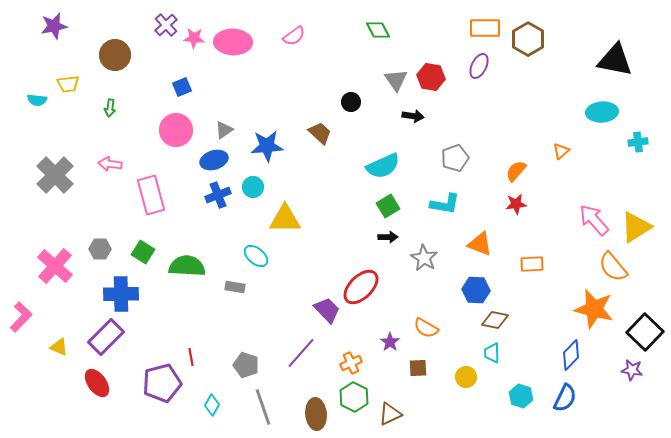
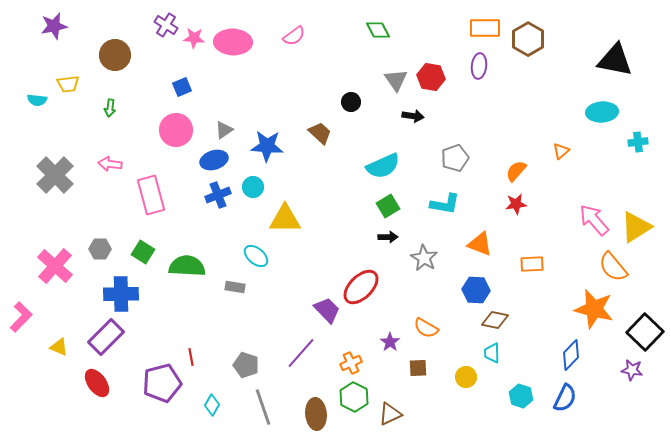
purple cross at (166, 25): rotated 15 degrees counterclockwise
purple ellipse at (479, 66): rotated 20 degrees counterclockwise
blue star at (267, 146): rotated 8 degrees clockwise
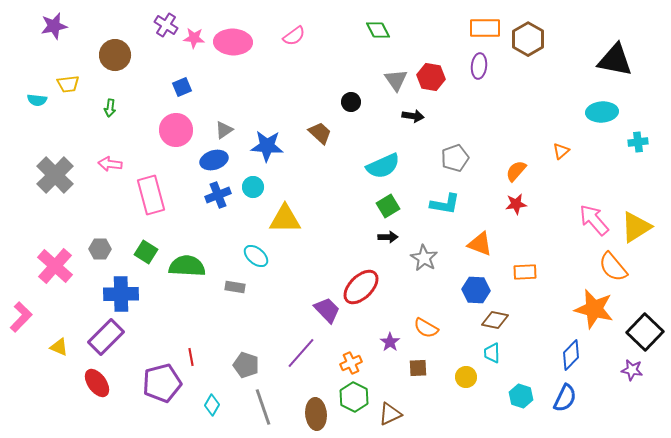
green square at (143, 252): moved 3 px right
orange rectangle at (532, 264): moved 7 px left, 8 px down
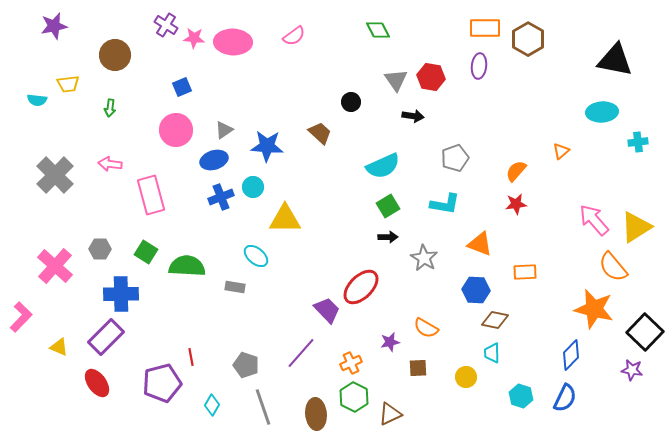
blue cross at (218, 195): moved 3 px right, 2 px down
purple star at (390, 342): rotated 24 degrees clockwise
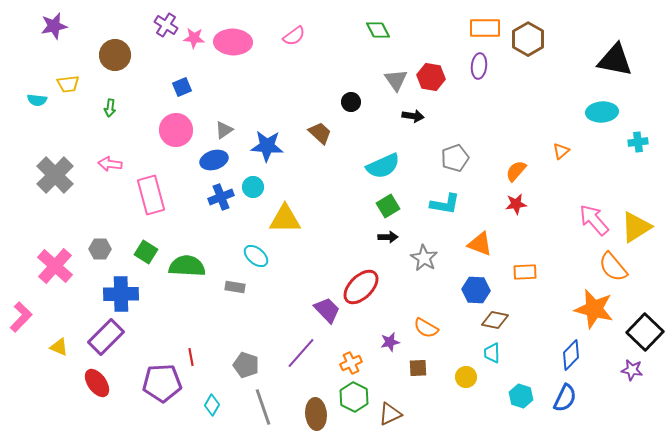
purple pentagon at (162, 383): rotated 12 degrees clockwise
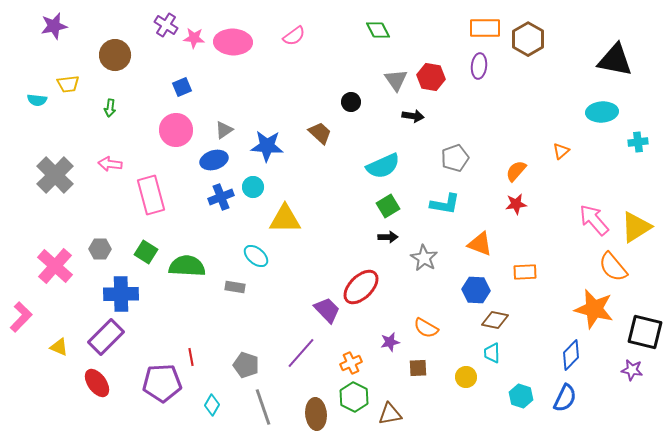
black square at (645, 332): rotated 30 degrees counterclockwise
brown triangle at (390, 414): rotated 15 degrees clockwise
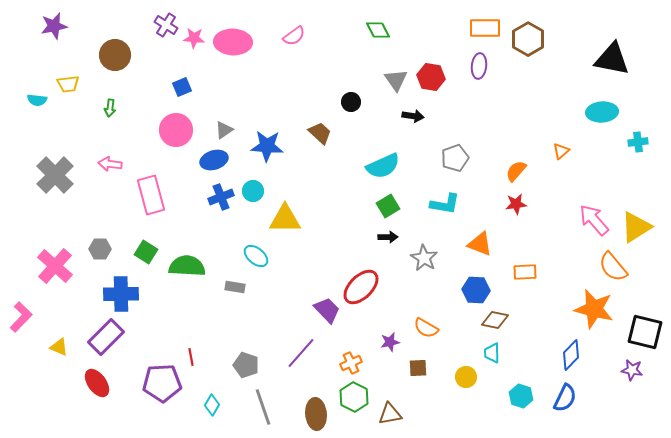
black triangle at (615, 60): moved 3 px left, 1 px up
cyan circle at (253, 187): moved 4 px down
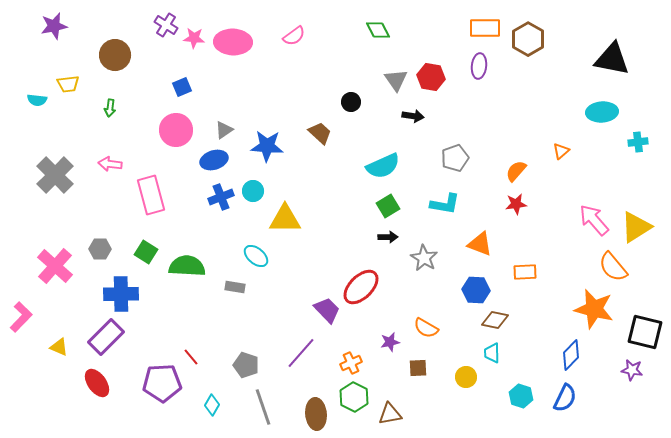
red line at (191, 357): rotated 30 degrees counterclockwise
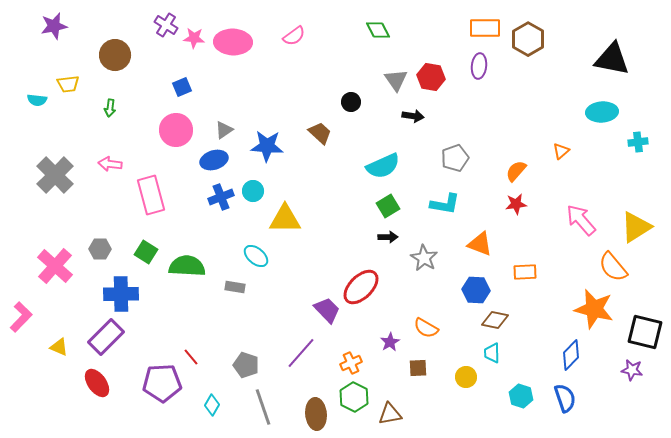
pink arrow at (594, 220): moved 13 px left
purple star at (390, 342): rotated 18 degrees counterclockwise
blue semicircle at (565, 398): rotated 44 degrees counterclockwise
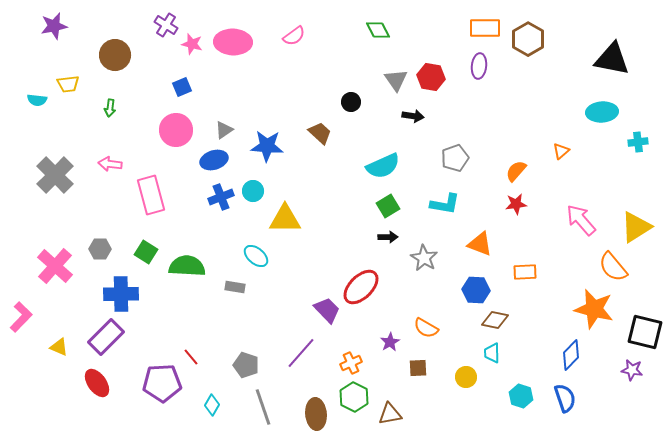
pink star at (194, 38): moved 2 px left, 6 px down; rotated 10 degrees clockwise
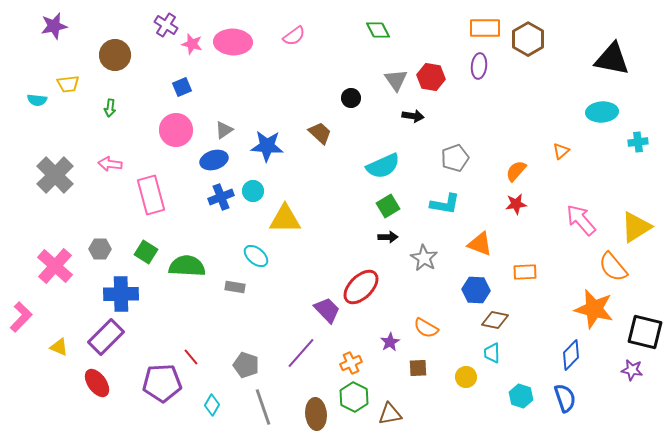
black circle at (351, 102): moved 4 px up
